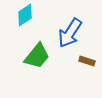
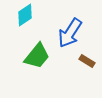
brown rectangle: rotated 14 degrees clockwise
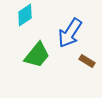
green trapezoid: moved 1 px up
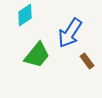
brown rectangle: rotated 21 degrees clockwise
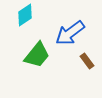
blue arrow: rotated 20 degrees clockwise
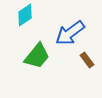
green trapezoid: moved 1 px down
brown rectangle: moved 1 px up
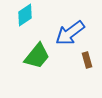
brown rectangle: rotated 21 degrees clockwise
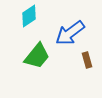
cyan diamond: moved 4 px right, 1 px down
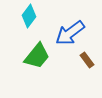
cyan diamond: rotated 20 degrees counterclockwise
brown rectangle: rotated 21 degrees counterclockwise
